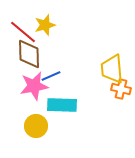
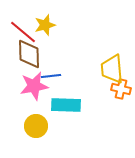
blue line: rotated 18 degrees clockwise
cyan rectangle: moved 4 px right
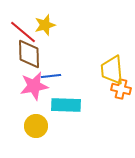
yellow trapezoid: moved 1 px down
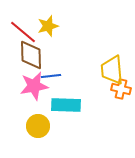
yellow star: moved 3 px right, 1 px down
brown diamond: moved 2 px right, 1 px down
yellow circle: moved 2 px right
